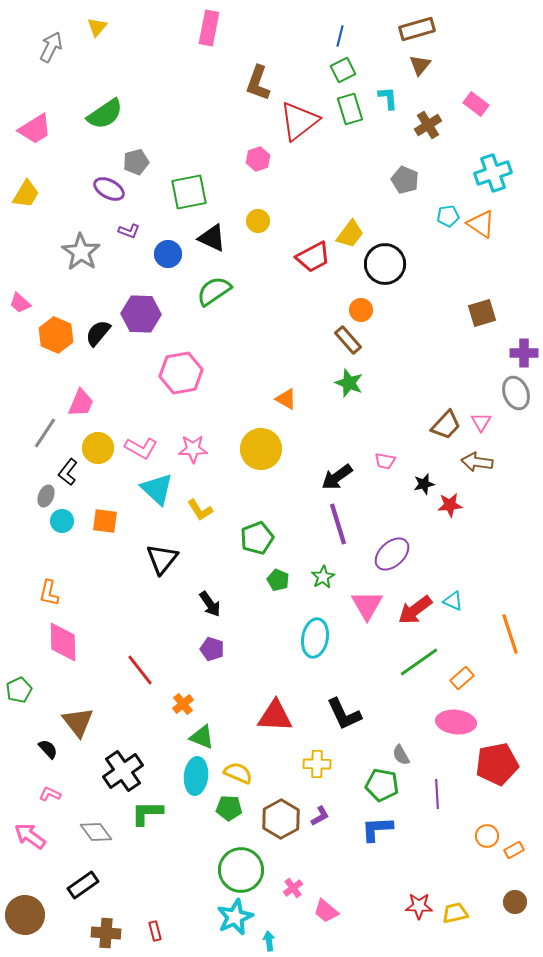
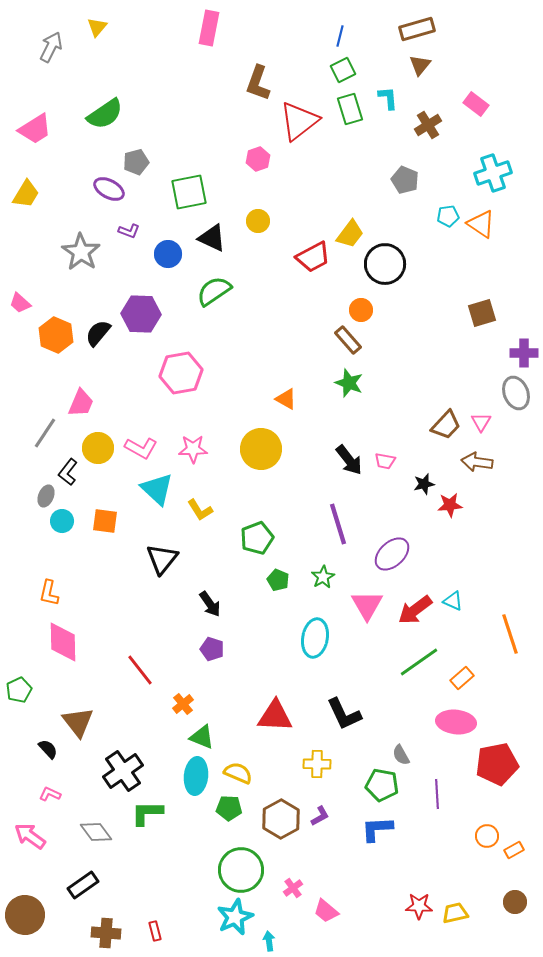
black arrow at (337, 477): moved 12 px right, 17 px up; rotated 92 degrees counterclockwise
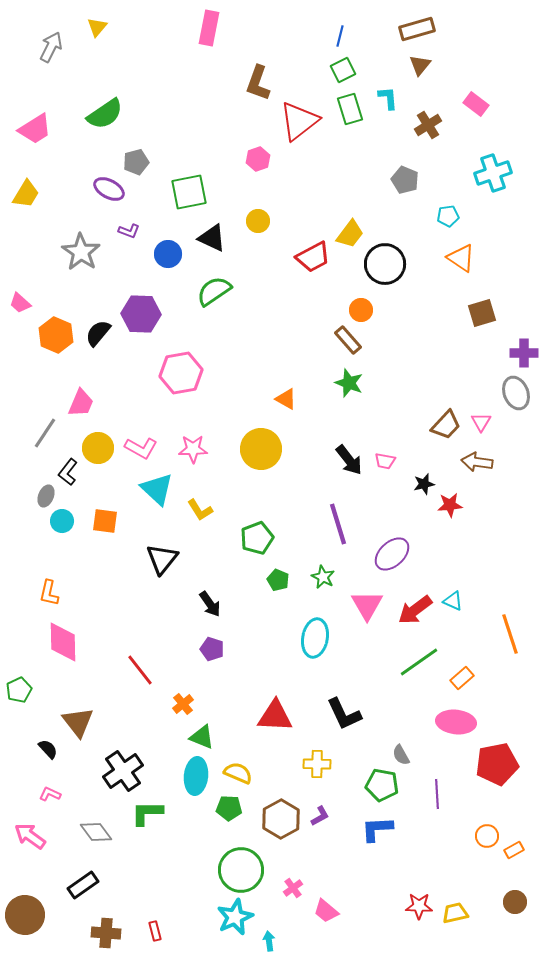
orange triangle at (481, 224): moved 20 px left, 34 px down
green star at (323, 577): rotated 15 degrees counterclockwise
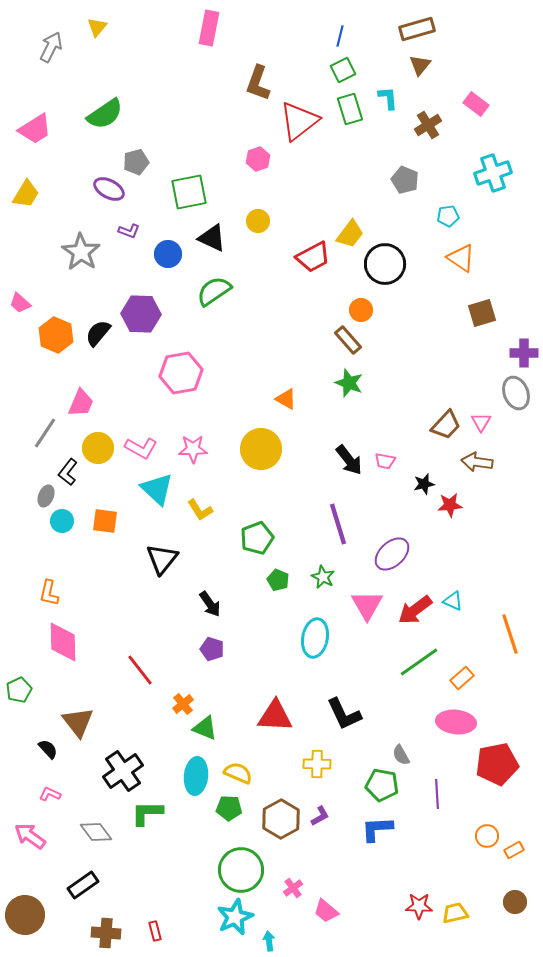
green triangle at (202, 737): moved 3 px right, 9 px up
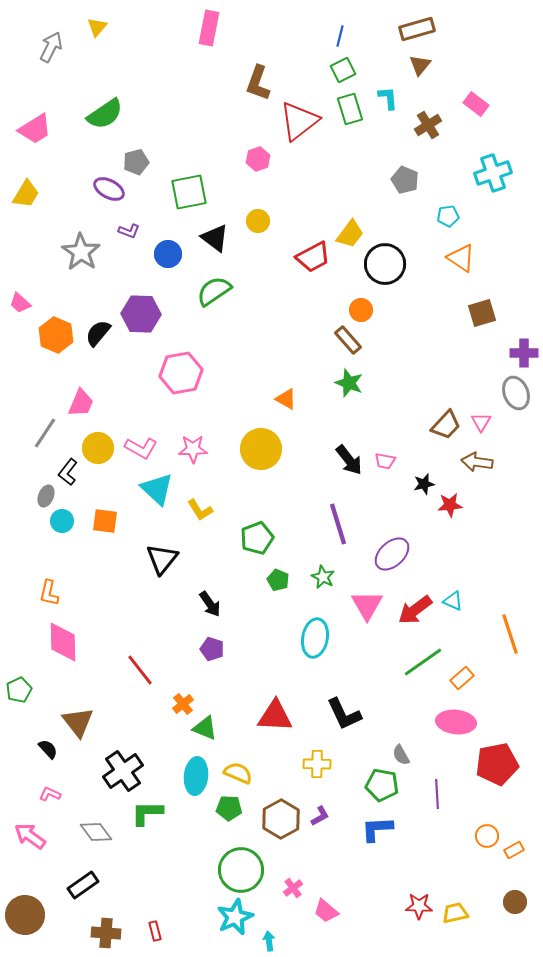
black triangle at (212, 238): moved 3 px right; rotated 12 degrees clockwise
green line at (419, 662): moved 4 px right
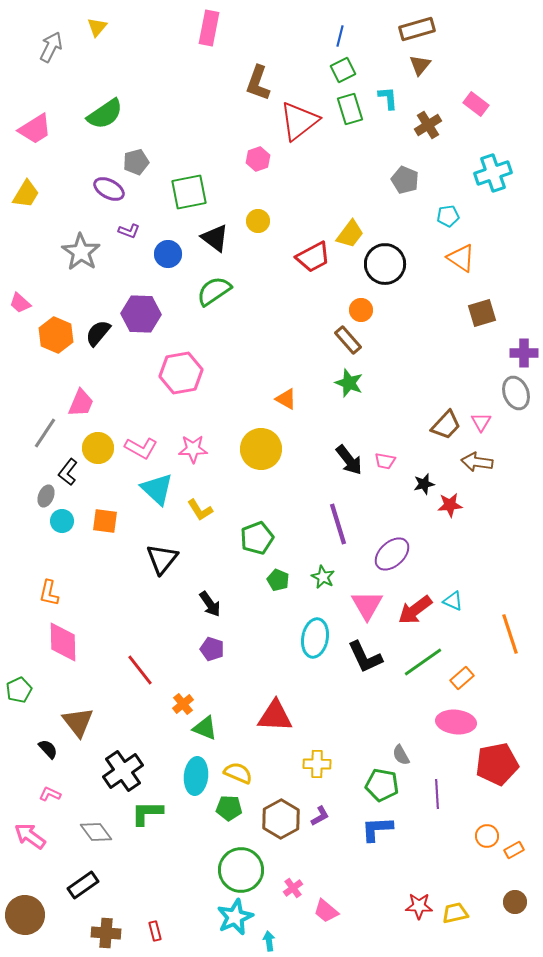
black L-shape at (344, 714): moved 21 px right, 57 px up
